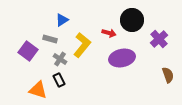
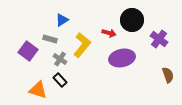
purple cross: rotated 12 degrees counterclockwise
black rectangle: moved 1 px right; rotated 16 degrees counterclockwise
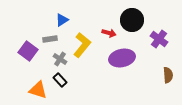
gray rectangle: rotated 24 degrees counterclockwise
brown semicircle: rotated 14 degrees clockwise
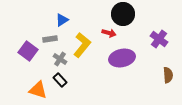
black circle: moved 9 px left, 6 px up
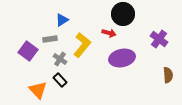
orange triangle: rotated 30 degrees clockwise
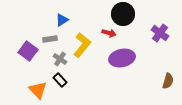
purple cross: moved 1 px right, 6 px up
brown semicircle: moved 6 px down; rotated 21 degrees clockwise
